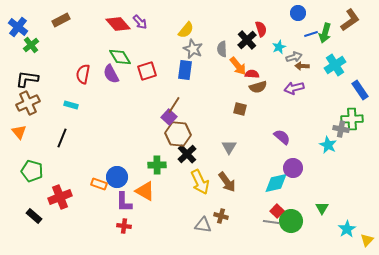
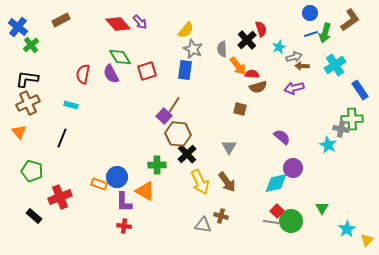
blue circle at (298, 13): moved 12 px right
purple square at (169, 117): moved 5 px left, 1 px up
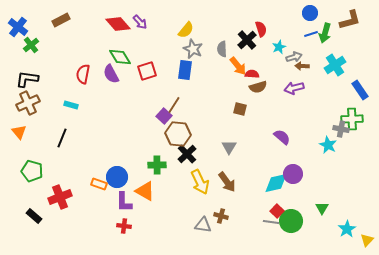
brown L-shape at (350, 20): rotated 20 degrees clockwise
purple circle at (293, 168): moved 6 px down
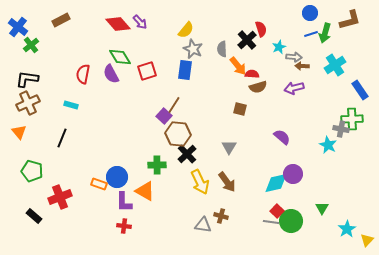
gray arrow at (294, 57): rotated 21 degrees clockwise
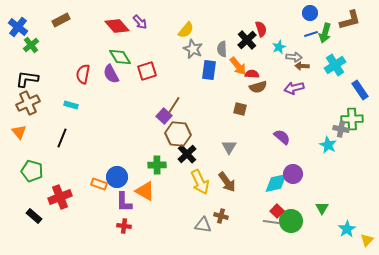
red diamond at (118, 24): moved 1 px left, 2 px down
blue rectangle at (185, 70): moved 24 px right
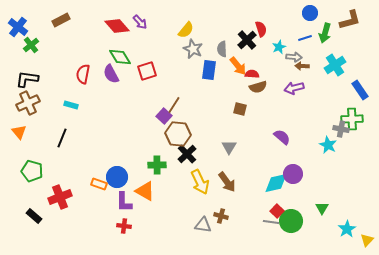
blue line at (311, 34): moved 6 px left, 4 px down
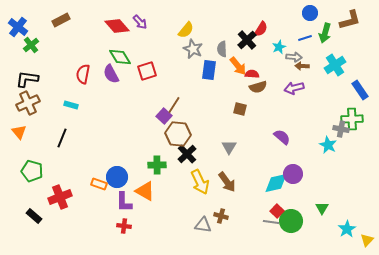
red semicircle at (261, 29): rotated 49 degrees clockwise
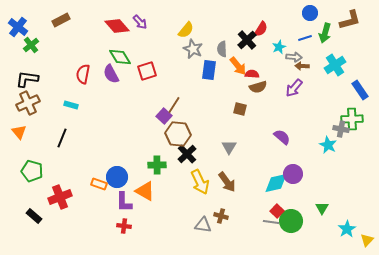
purple arrow at (294, 88): rotated 36 degrees counterclockwise
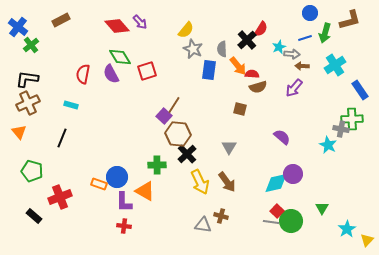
gray arrow at (294, 57): moved 2 px left, 3 px up
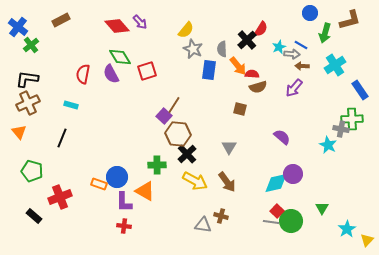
blue line at (305, 38): moved 4 px left, 7 px down; rotated 48 degrees clockwise
yellow arrow at (200, 182): moved 5 px left, 1 px up; rotated 35 degrees counterclockwise
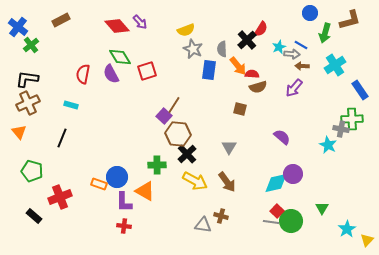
yellow semicircle at (186, 30): rotated 30 degrees clockwise
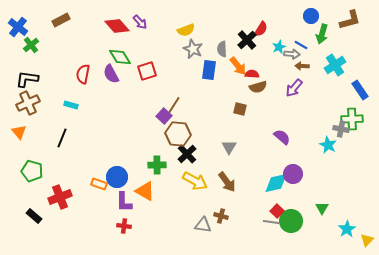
blue circle at (310, 13): moved 1 px right, 3 px down
green arrow at (325, 33): moved 3 px left, 1 px down
